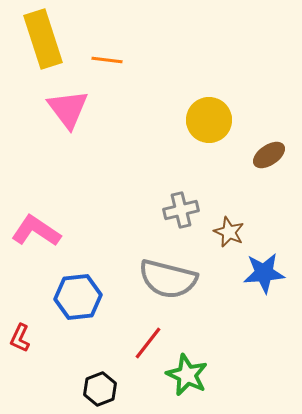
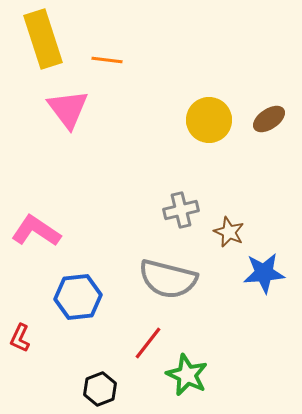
brown ellipse: moved 36 px up
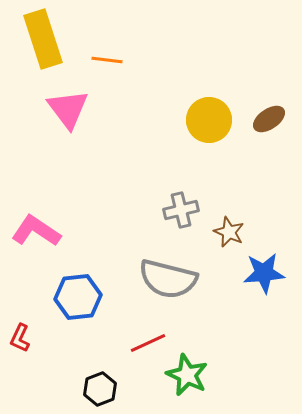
red line: rotated 27 degrees clockwise
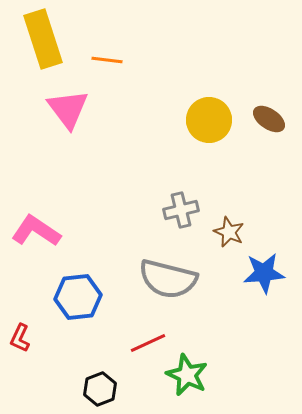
brown ellipse: rotated 68 degrees clockwise
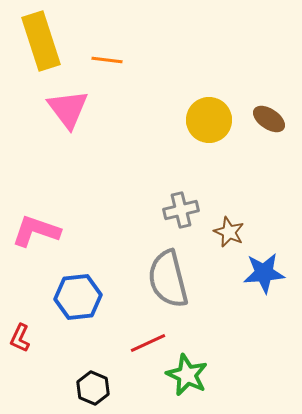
yellow rectangle: moved 2 px left, 2 px down
pink L-shape: rotated 15 degrees counterclockwise
gray semicircle: rotated 62 degrees clockwise
black hexagon: moved 7 px left, 1 px up; rotated 16 degrees counterclockwise
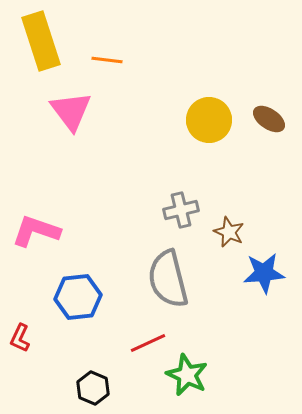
pink triangle: moved 3 px right, 2 px down
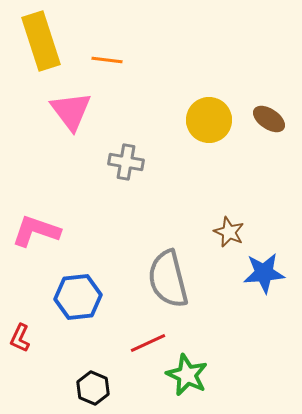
gray cross: moved 55 px left, 48 px up; rotated 24 degrees clockwise
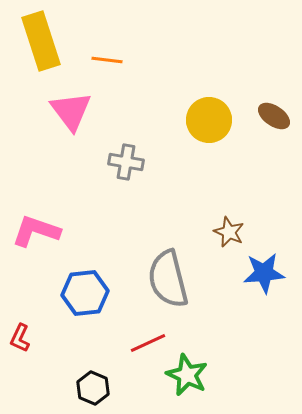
brown ellipse: moved 5 px right, 3 px up
blue hexagon: moved 7 px right, 4 px up
